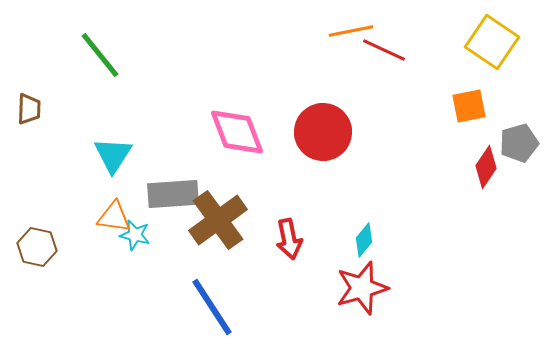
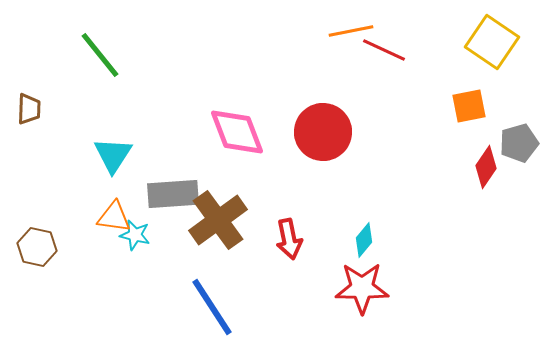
red star: rotated 16 degrees clockwise
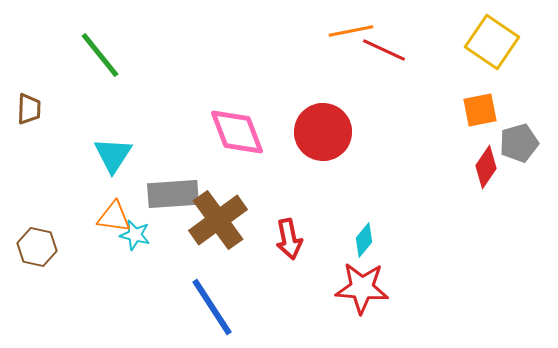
orange square: moved 11 px right, 4 px down
red star: rotated 4 degrees clockwise
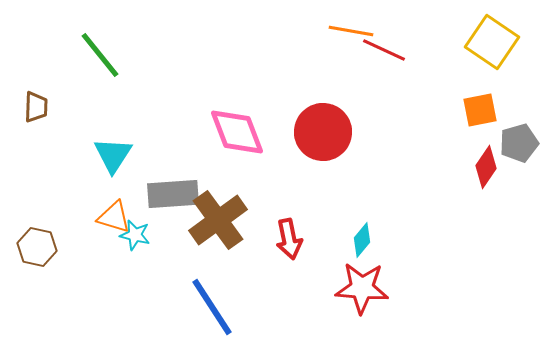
orange line: rotated 21 degrees clockwise
brown trapezoid: moved 7 px right, 2 px up
orange triangle: rotated 9 degrees clockwise
cyan diamond: moved 2 px left
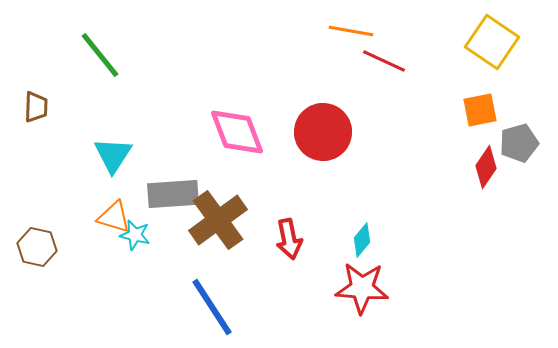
red line: moved 11 px down
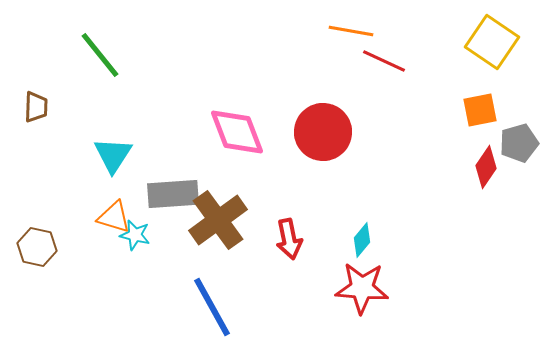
blue line: rotated 4 degrees clockwise
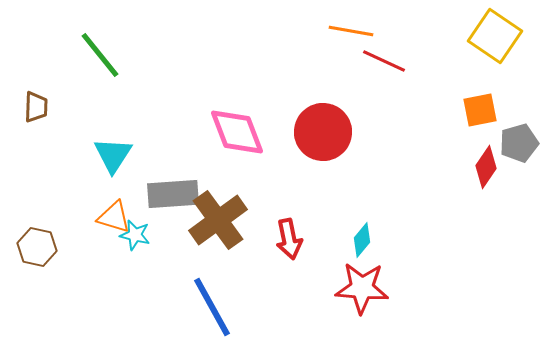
yellow square: moved 3 px right, 6 px up
